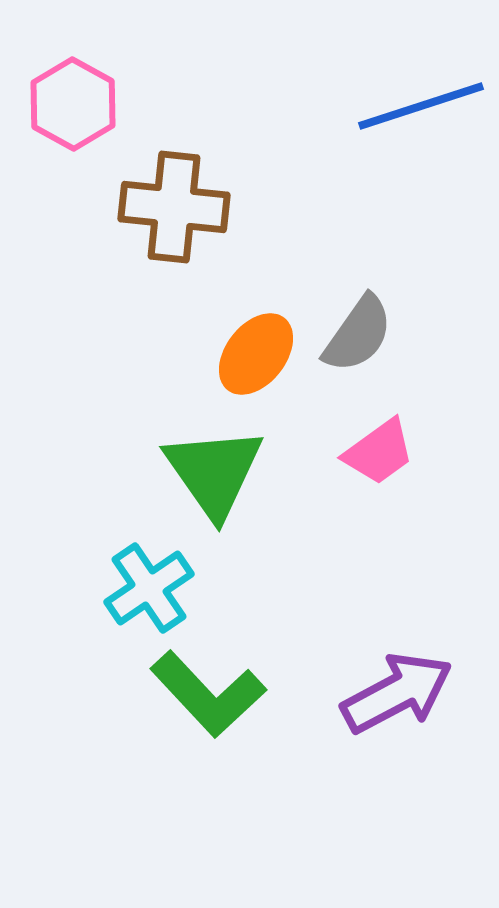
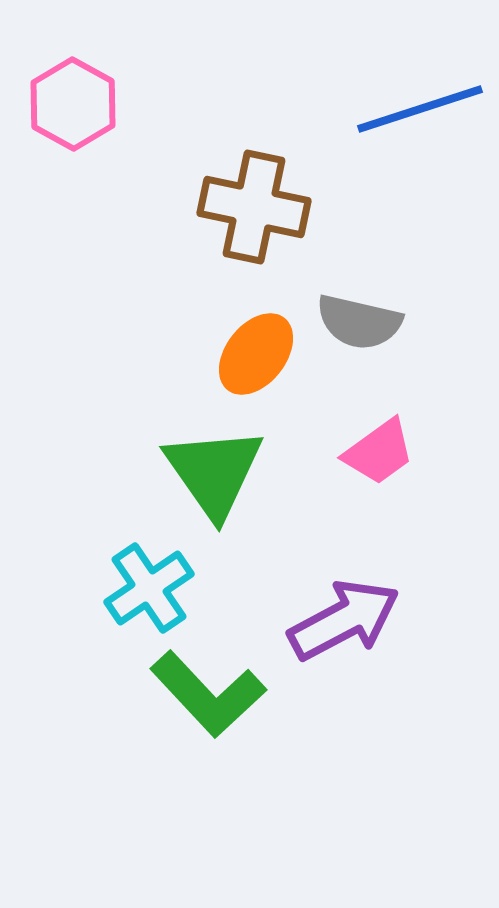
blue line: moved 1 px left, 3 px down
brown cross: moved 80 px right; rotated 6 degrees clockwise
gray semicircle: moved 1 px right, 12 px up; rotated 68 degrees clockwise
purple arrow: moved 53 px left, 73 px up
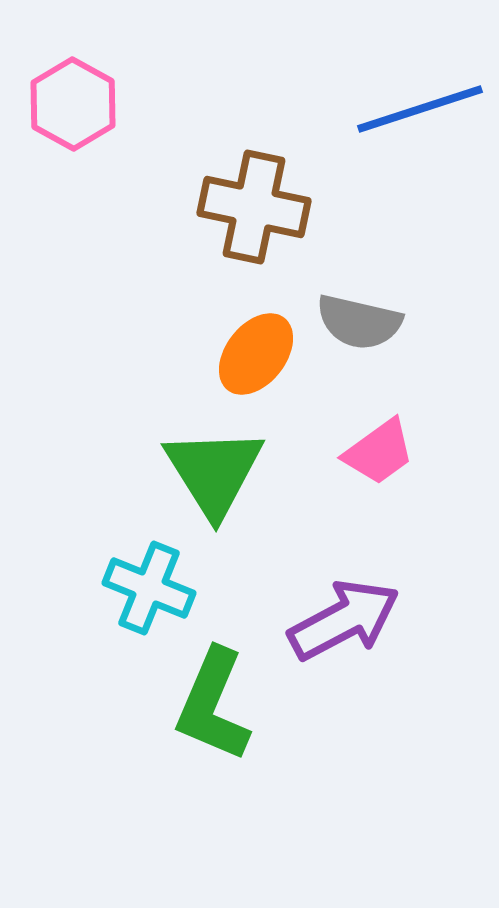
green triangle: rotated 3 degrees clockwise
cyan cross: rotated 34 degrees counterclockwise
green L-shape: moved 5 px right, 11 px down; rotated 66 degrees clockwise
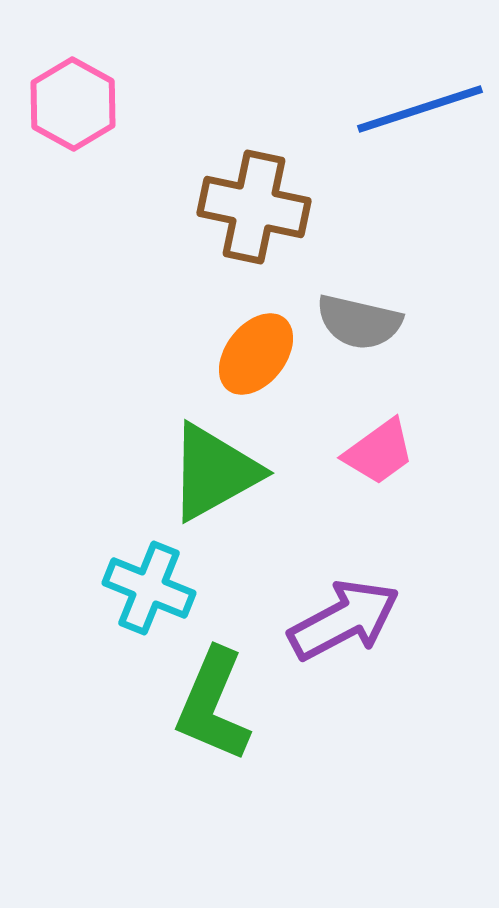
green triangle: rotated 33 degrees clockwise
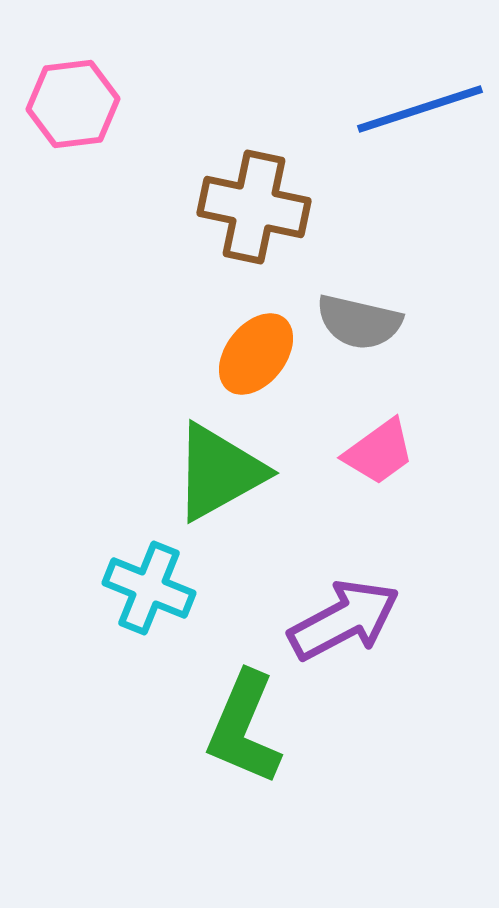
pink hexagon: rotated 24 degrees clockwise
green triangle: moved 5 px right
green L-shape: moved 31 px right, 23 px down
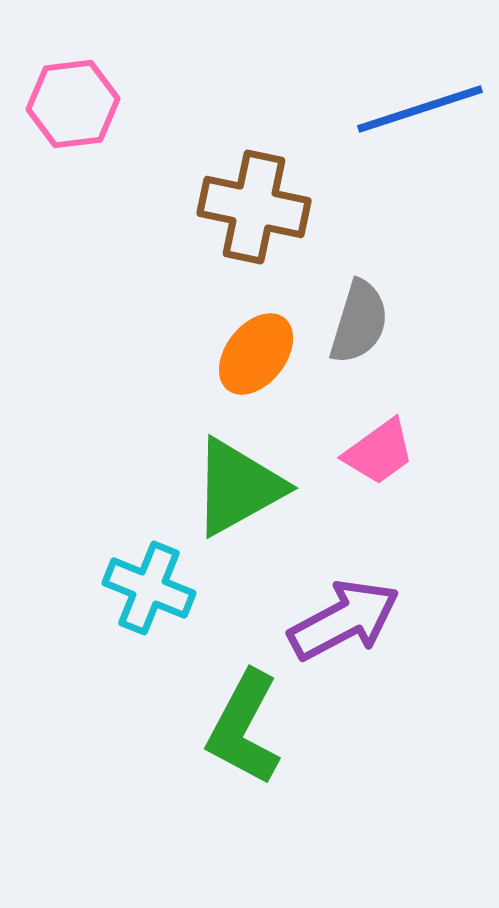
gray semicircle: rotated 86 degrees counterclockwise
green triangle: moved 19 px right, 15 px down
green L-shape: rotated 5 degrees clockwise
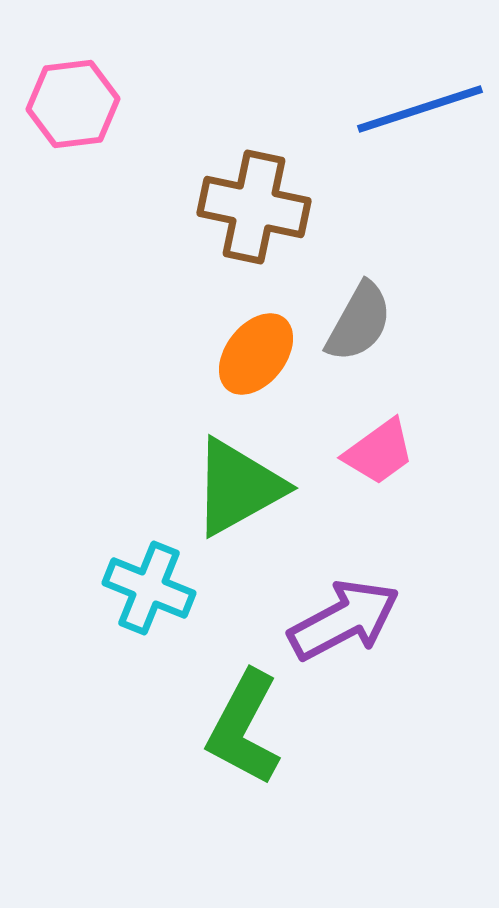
gray semicircle: rotated 12 degrees clockwise
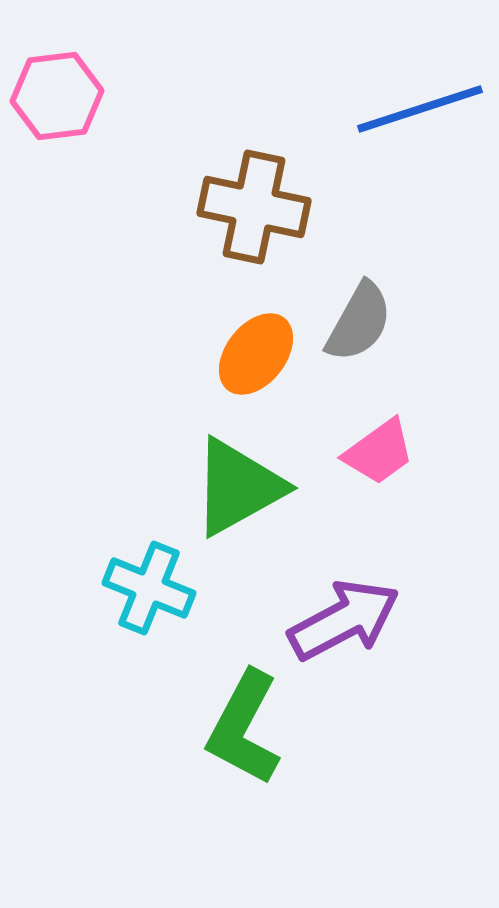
pink hexagon: moved 16 px left, 8 px up
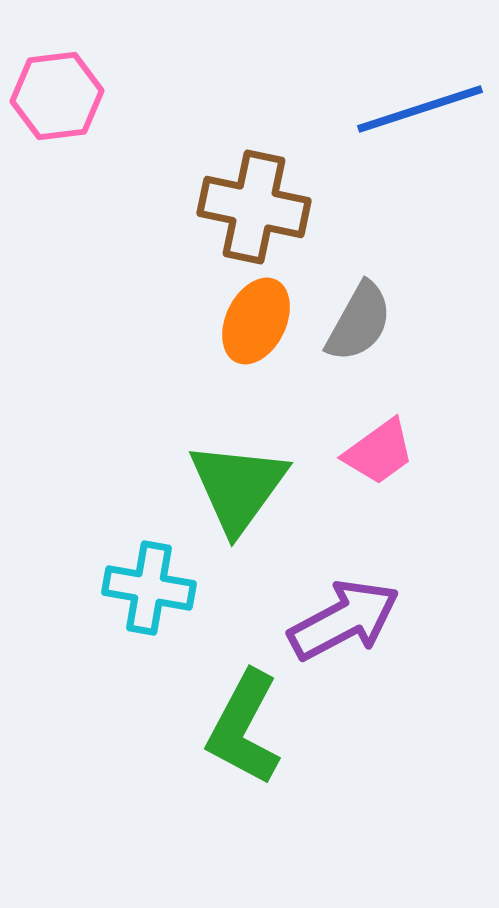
orange ellipse: moved 33 px up; rotated 12 degrees counterclockwise
green triangle: rotated 25 degrees counterclockwise
cyan cross: rotated 12 degrees counterclockwise
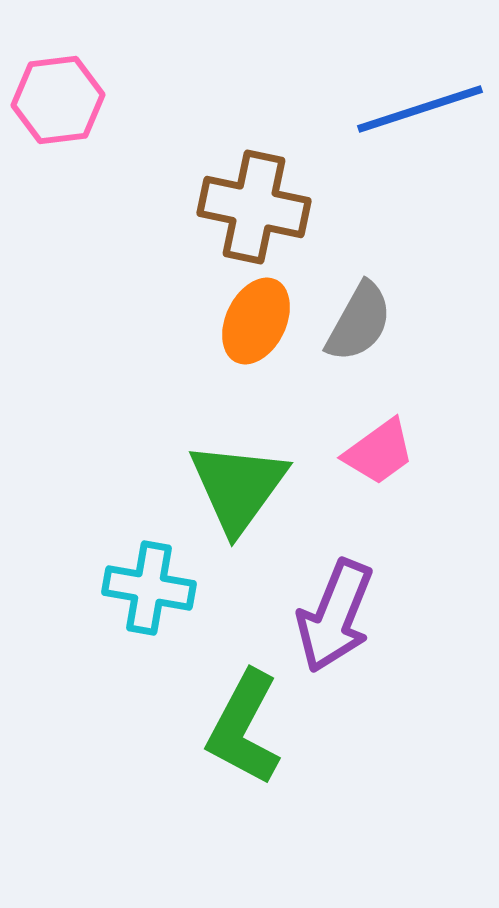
pink hexagon: moved 1 px right, 4 px down
purple arrow: moved 9 px left, 4 px up; rotated 140 degrees clockwise
